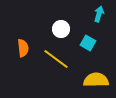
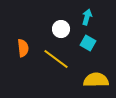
cyan arrow: moved 12 px left, 3 px down
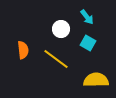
cyan arrow: rotated 126 degrees clockwise
orange semicircle: moved 2 px down
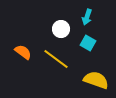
cyan arrow: rotated 56 degrees clockwise
orange semicircle: moved 2 px down; rotated 48 degrees counterclockwise
yellow semicircle: rotated 20 degrees clockwise
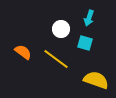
cyan arrow: moved 2 px right, 1 px down
cyan square: moved 3 px left; rotated 14 degrees counterclockwise
